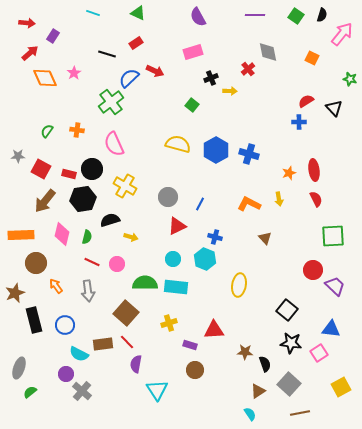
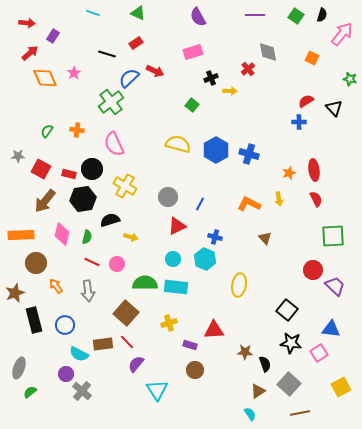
purple semicircle at (136, 364): rotated 30 degrees clockwise
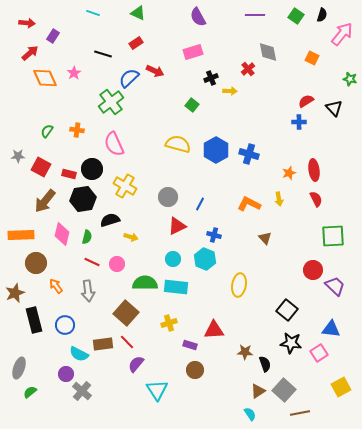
black line at (107, 54): moved 4 px left
red square at (41, 169): moved 2 px up
blue cross at (215, 237): moved 1 px left, 2 px up
gray square at (289, 384): moved 5 px left, 6 px down
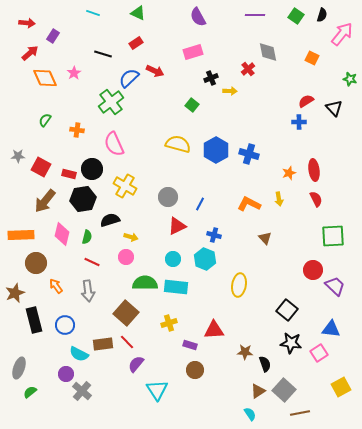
green semicircle at (47, 131): moved 2 px left, 11 px up
pink circle at (117, 264): moved 9 px right, 7 px up
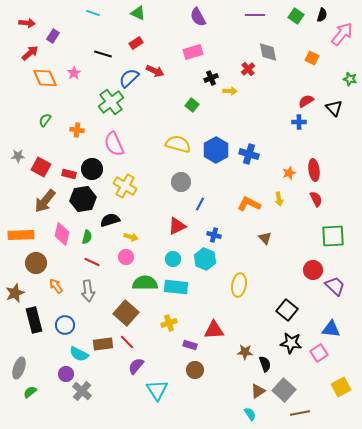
gray circle at (168, 197): moved 13 px right, 15 px up
purple semicircle at (136, 364): moved 2 px down
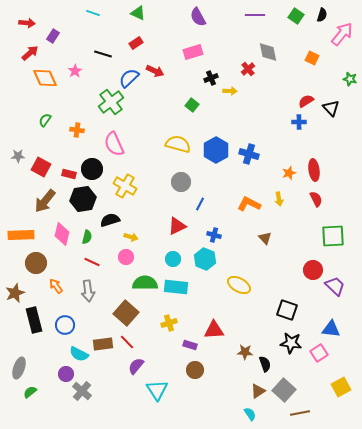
pink star at (74, 73): moved 1 px right, 2 px up
black triangle at (334, 108): moved 3 px left
yellow ellipse at (239, 285): rotated 70 degrees counterclockwise
black square at (287, 310): rotated 20 degrees counterclockwise
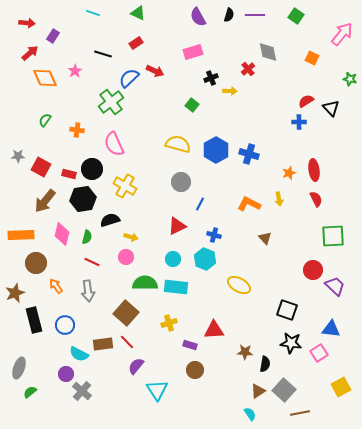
black semicircle at (322, 15): moved 93 px left
black semicircle at (265, 364): rotated 28 degrees clockwise
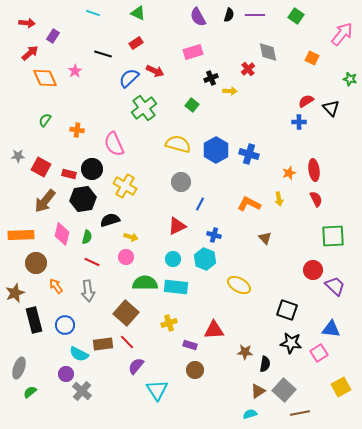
green cross at (111, 102): moved 33 px right, 6 px down
cyan semicircle at (250, 414): rotated 72 degrees counterclockwise
